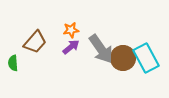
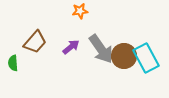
orange star: moved 9 px right, 19 px up
brown circle: moved 1 px right, 2 px up
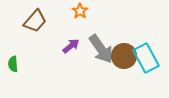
orange star: rotated 28 degrees counterclockwise
brown trapezoid: moved 21 px up
purple arrow: moved 1 px up
green semicircle: moved 1 px down
